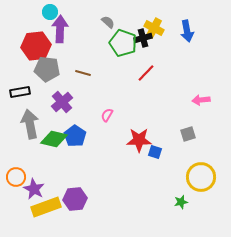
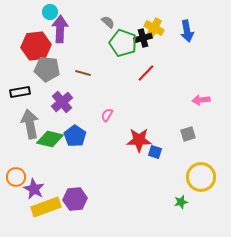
green diamond: moved 4 px left
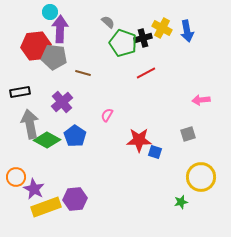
yellow cross: moved 8 px right
gray pentagon: moved 7 px right, 12 px up
red line: rotated 18 degrees clockwise
green diamond: moved 3 px left, 1 px down; rotated 16 degrees clockwise
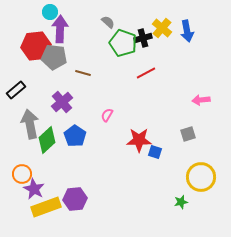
yellow cross: rotated 12 degrees clockwise
black rectangle: moved 4 px left, 2 px up; rotated 30 degrees counterclockwise
green diamond: rotated 72 degrees counterclockwise
orange circle: moved 6 px right, 3 px up
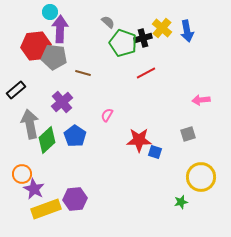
yellow rectangle: moved 2 px down
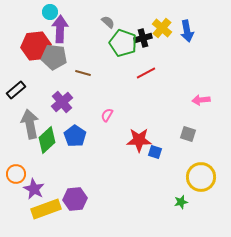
gray square: rotated 35 degrees clockwise
orange circle: moved 6 px left
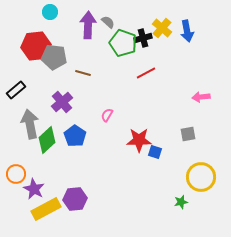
purple arrow: moved 28 px right, 4 px up
pink arrow: moved 3 px up
gray square: rotated 28 degrees counterclockwise
yellow rectangle: rotated 8 degrees counterclockwise
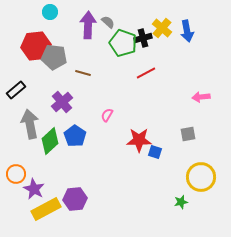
green diamond: moved 3 px right, 1 px down
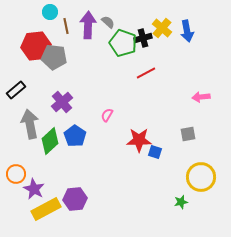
brown line: moved 17 px left, 47 px up; rotated 63 degrees clockwise
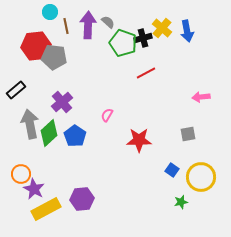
green diamond: moved 1 px left, 8 px up
blue square: moved 17 px right, 18 px down; rotated 16 degrees clockwise
orange circle: moved 5 px right
purple hexagon: moved 7 px right
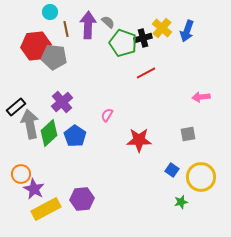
brown line: moved 3 px down
blue arrow: rotated 30 degrees clockwise
black rectangle: moved 17 px down
